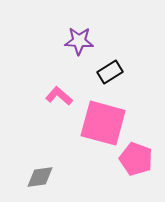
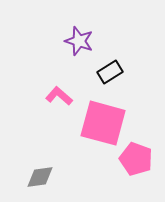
purple star: rotated 16 degrees clockwise
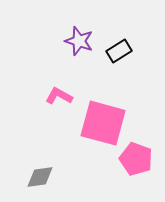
black rectangle: moved 9 px right, 21 px up
pink L-shape: rotated 12 degrees counterclockwise
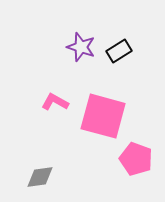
purple star: moved 2 px right, 6 px down
pink L-shape: moved 4 px left, 6 px down
pink square: moved 7 px up
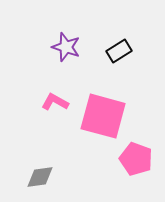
purple star: moved 15 px left
